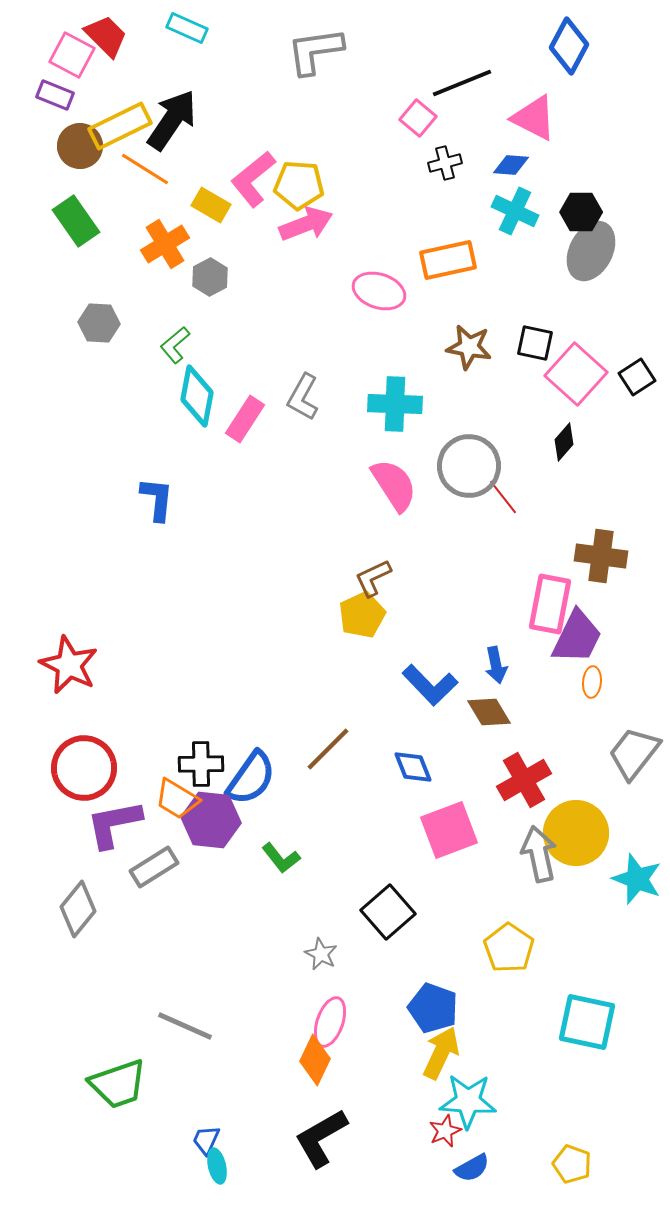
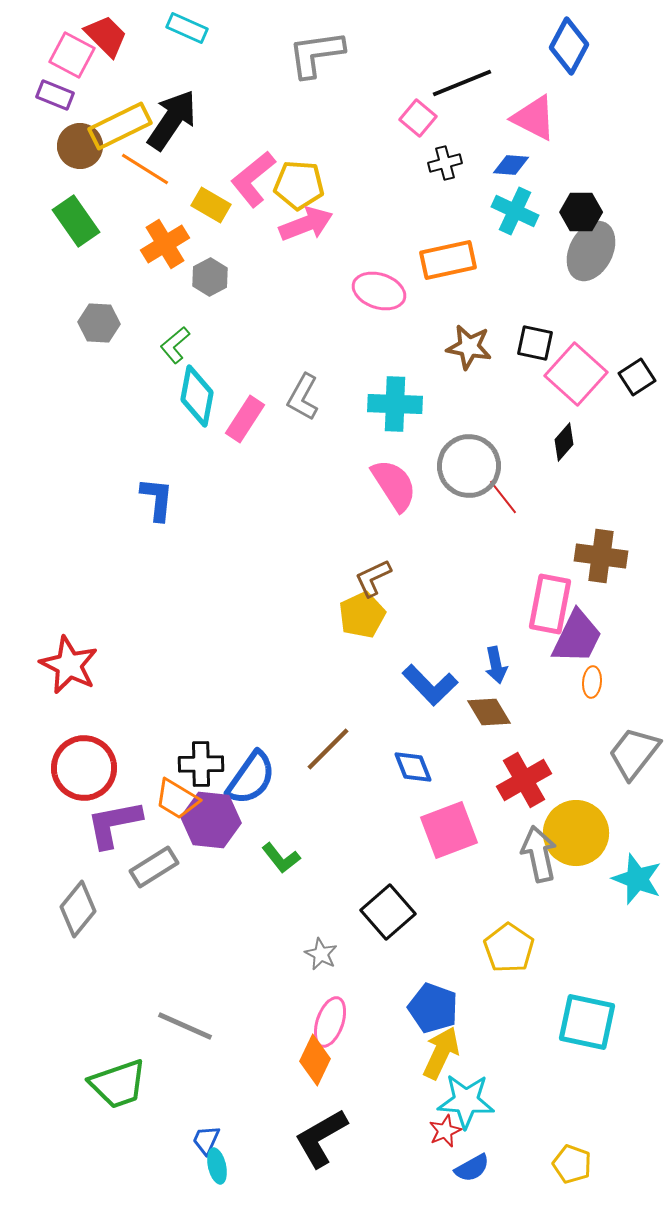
gray L-shape at (315, 51): moved 1 px right, 3 px down
cyan star at (468, 1101): moved 2 px left
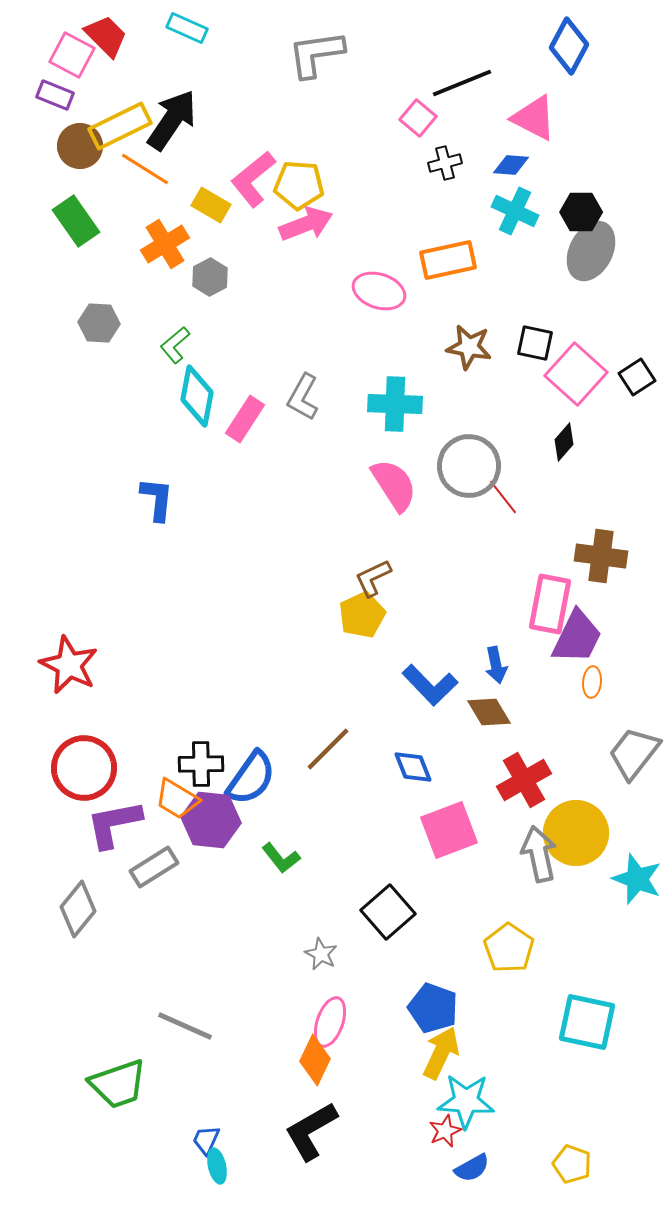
black L-shape at (321, 1138): moved 10 px left, 7 px up
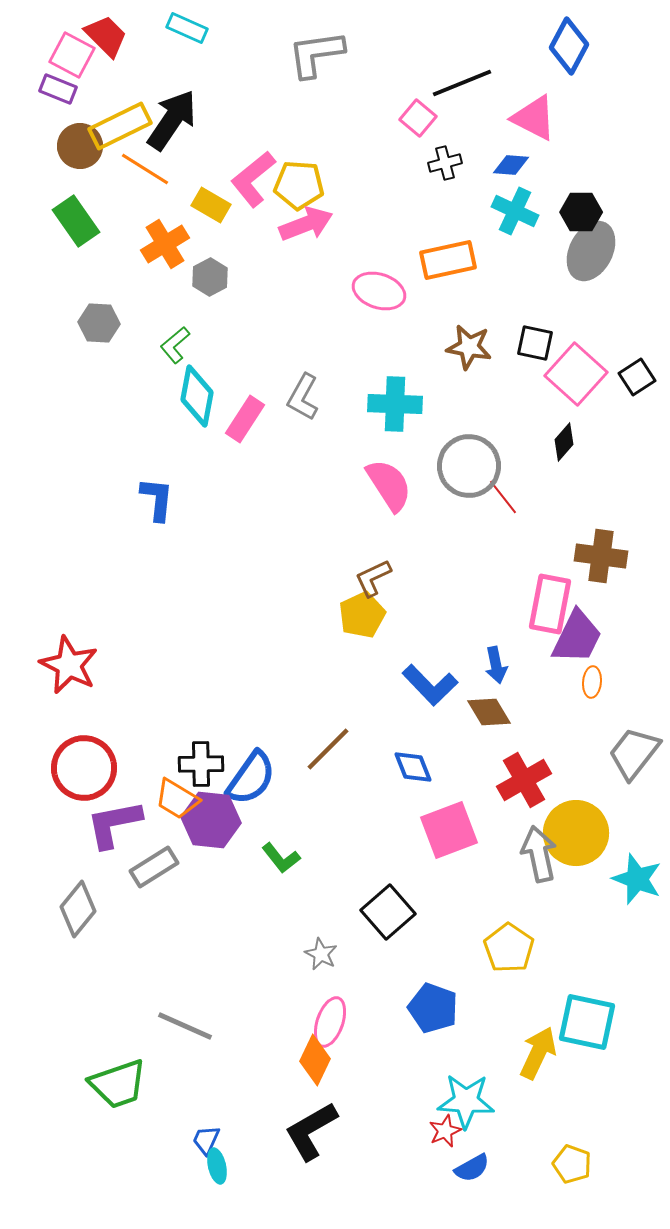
purple rectangle at (55, 95): moved 3 px right, 6 px up
pink semicircle at (394, 485): moved 5 px left
yellow arrow at (441, 1053): moved 97 px right
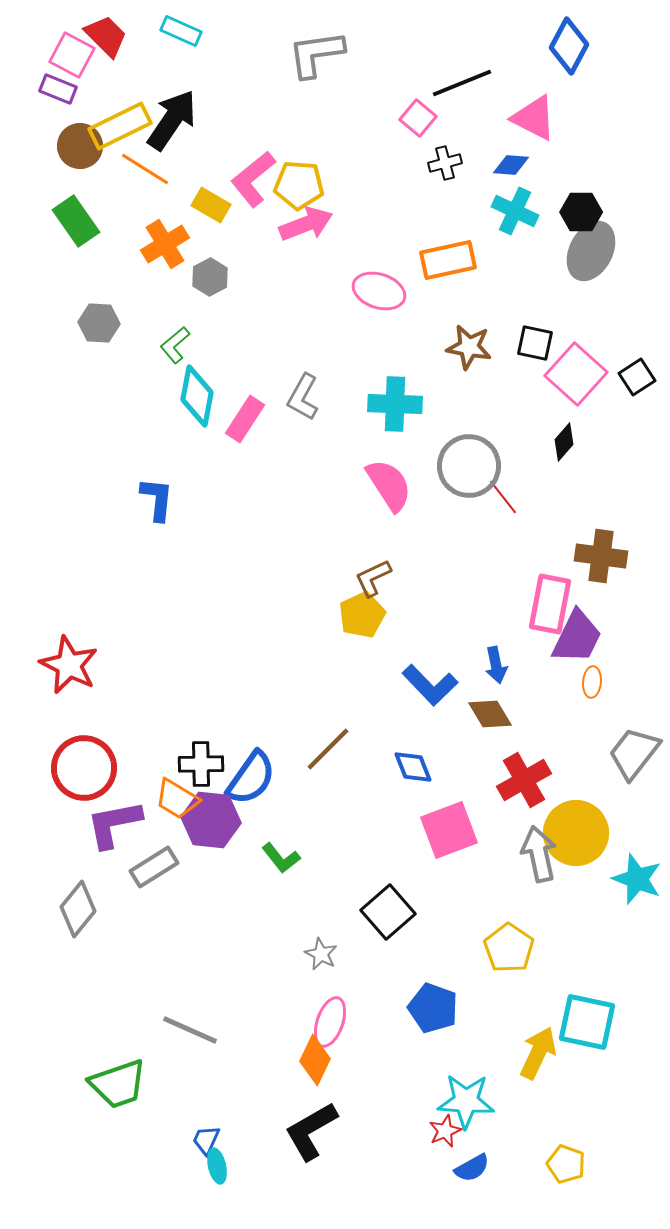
cyan rectangle at (187, 28): moved 6 px left, 3 px down
brown diamond at (489, 712): moved 1 px right, 2 px down
gray line at (185, 1026): moved 5 px right, 4 px down
yellow pentagon at (572, 1164): moved 6 px left
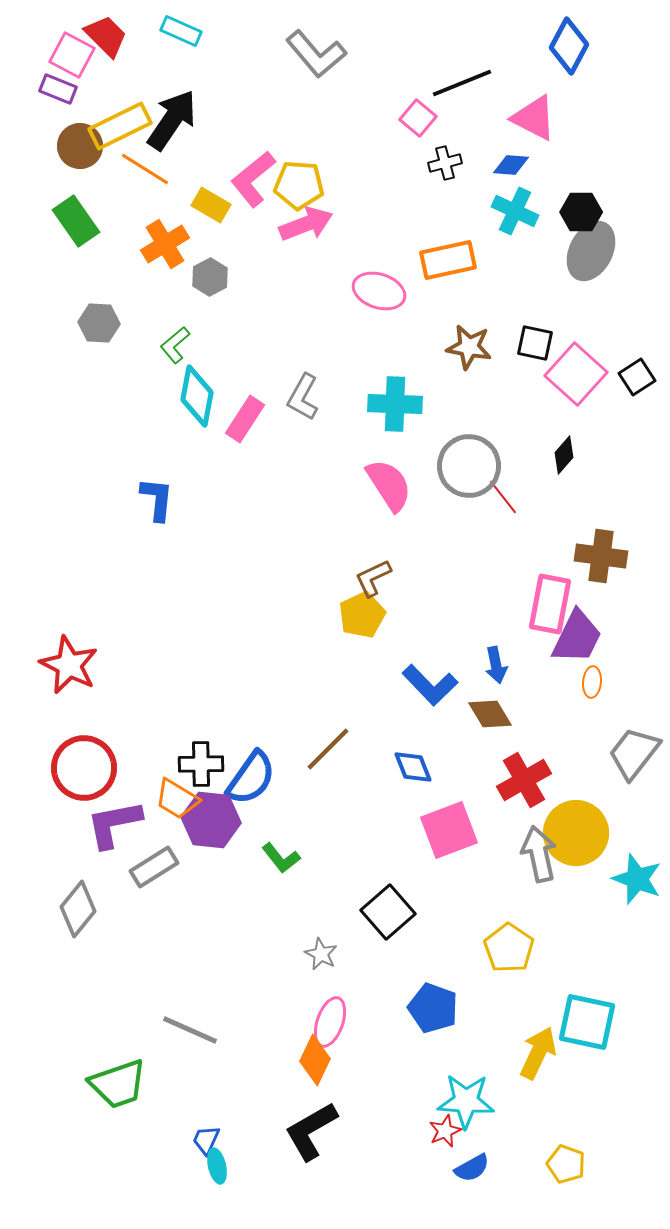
gray L-shape at (316, 54): rotated 122 degrees counterclockwise
black diamond at (564, 442): moved 13 px down
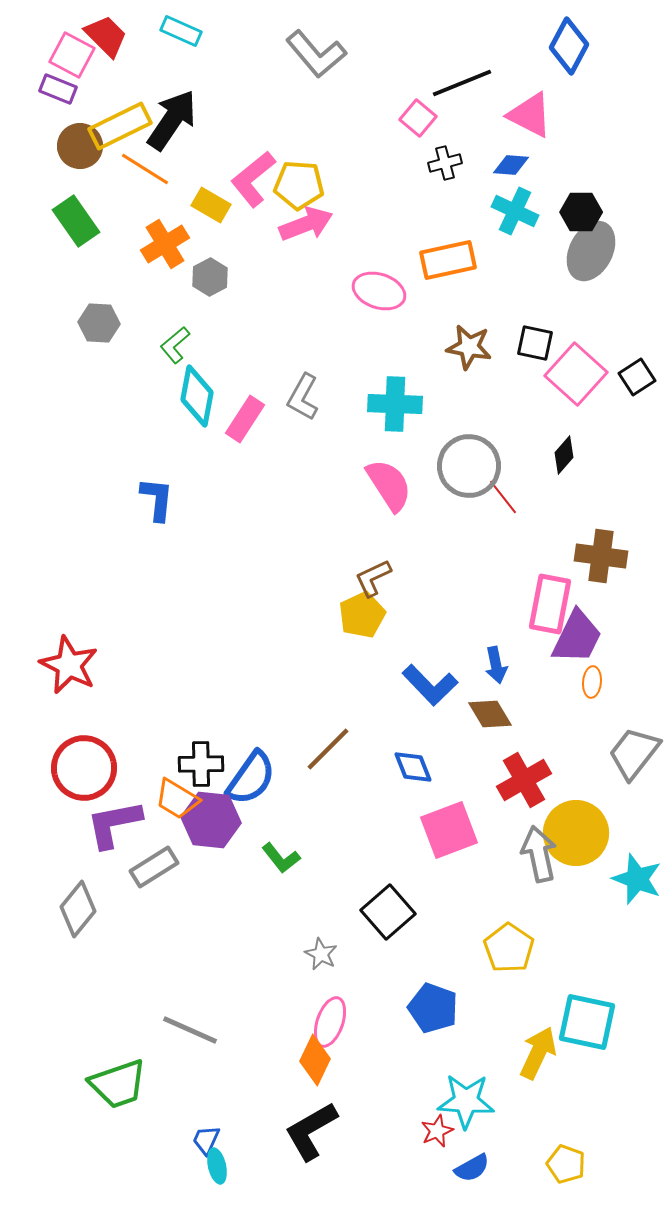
pink triangle at (534, 118): moved 4 px left, 3 px up
red star at (445, 1131): moved 8 px left
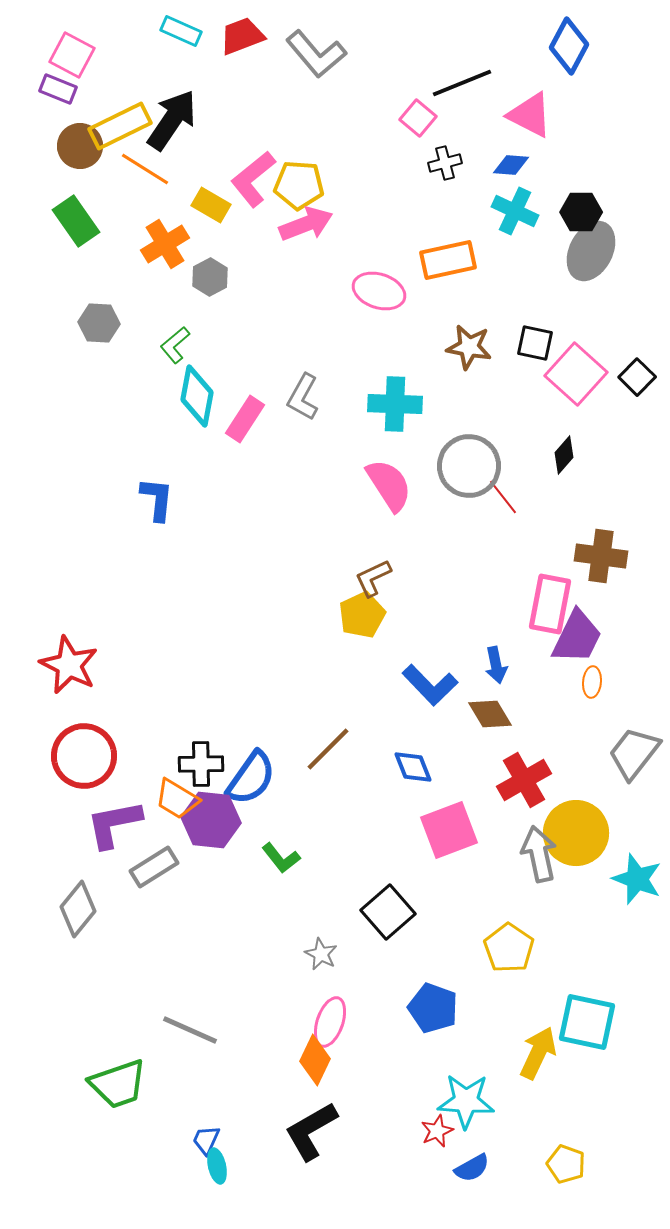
red trapezoid at (106, 36): moved 136 px right; rotated 66 degrees counterclockwise
black square at (637, 377): rotated 12 degrees counterclockwise
red circle at (84, 768): moved 12 px up
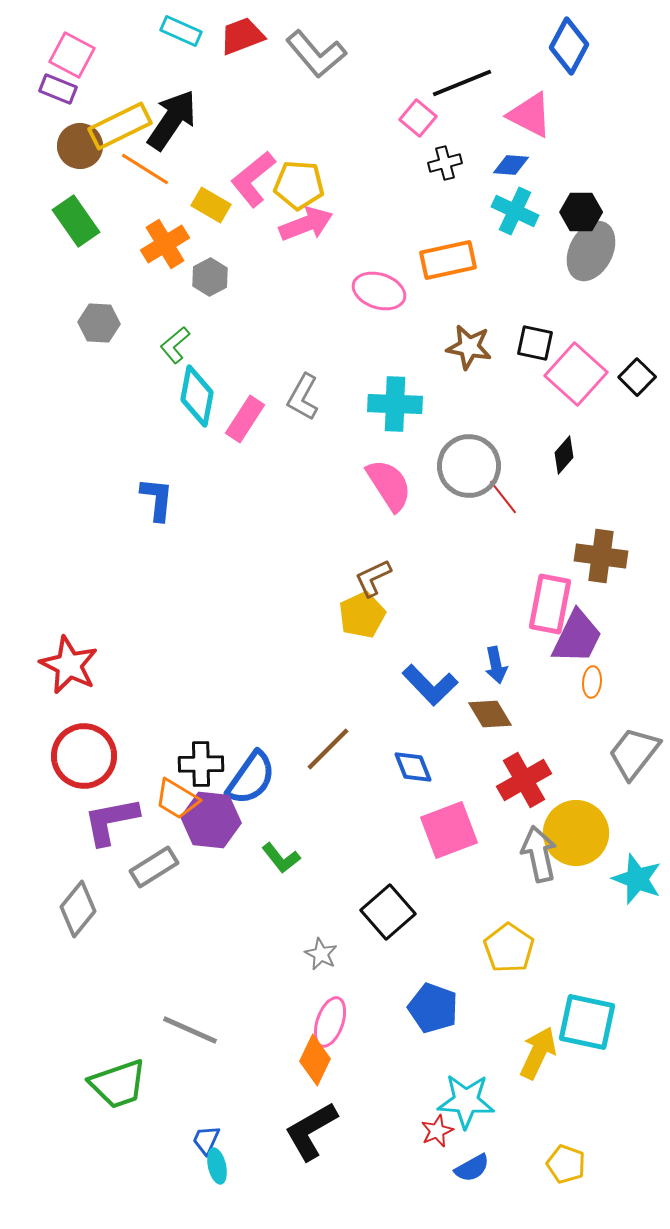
purple L-shape at (114, 824): moved 3 px left, 3 px up
